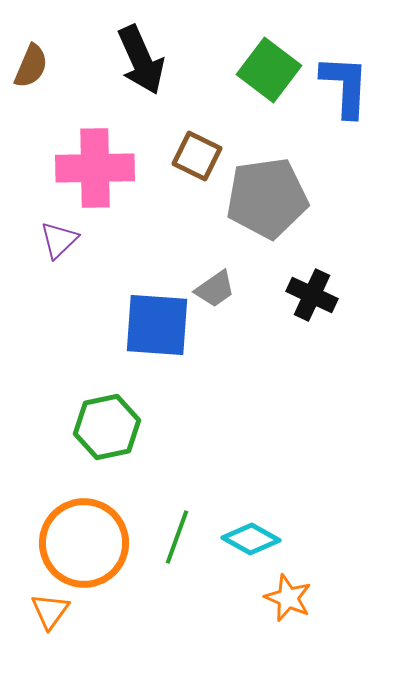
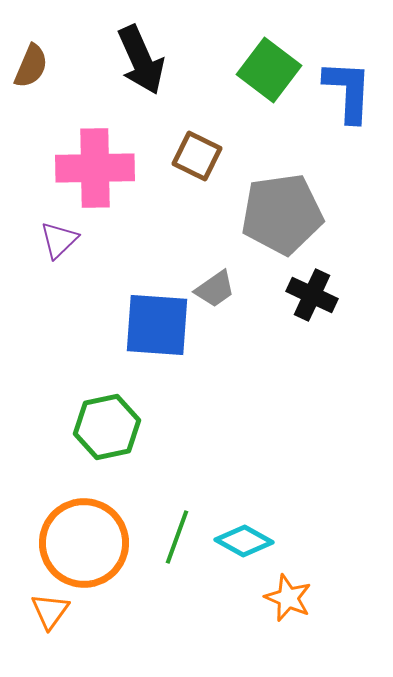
blue L-shape: moved 3 px right, 5 px down
gray pentagon: moved 15 px right, 16 px down
cyan diamond: moved 7 px left, 2 px down
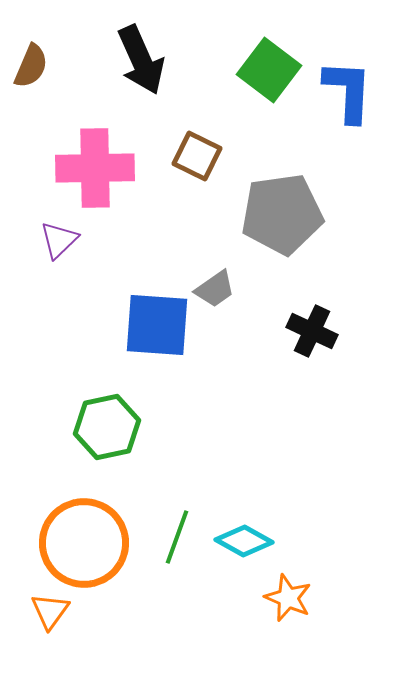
black cross: moved 36 px down
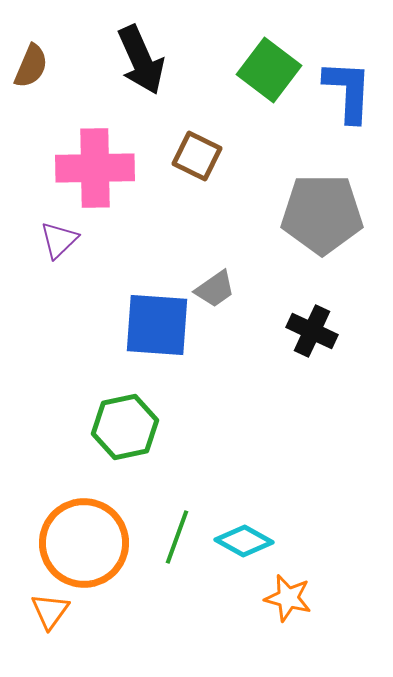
gray pentagon: moved 40 px right; rotated 8 degrees clockwise
green hexagon: moved 18 px right
orange star: rotated 9 degrees counterclockwise
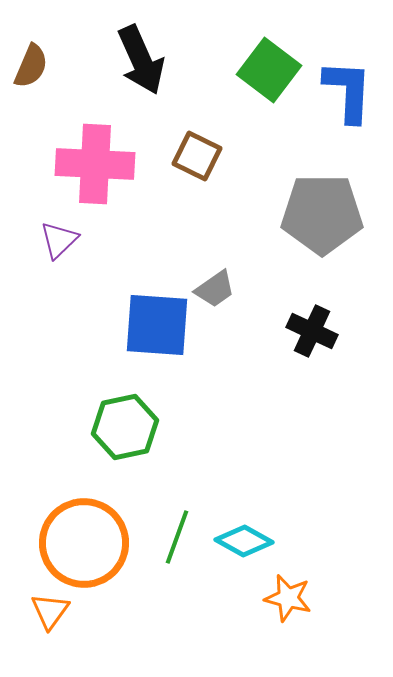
pink cross: moved 4 px up; rotated 4 degrees clockwise
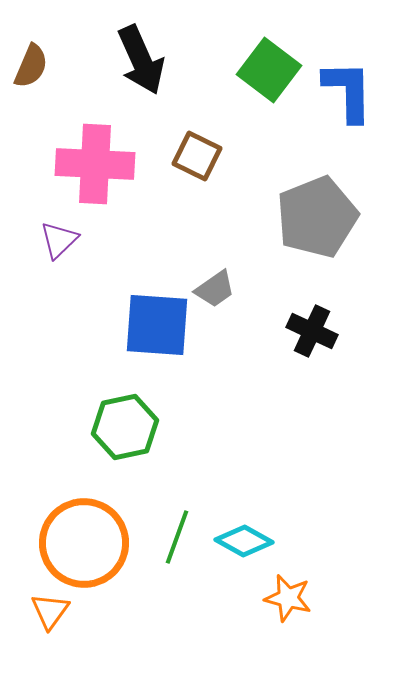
blue L-shape: rotated 4 degrees counterclockwise
gray pentagon: moved 5 px left, 3 px down; rotated 22 degrees counterclockwise
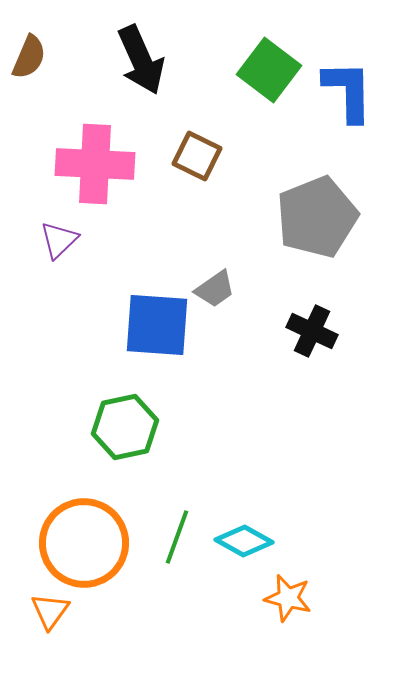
brown semicircle: moved 2 px left, 9 px up
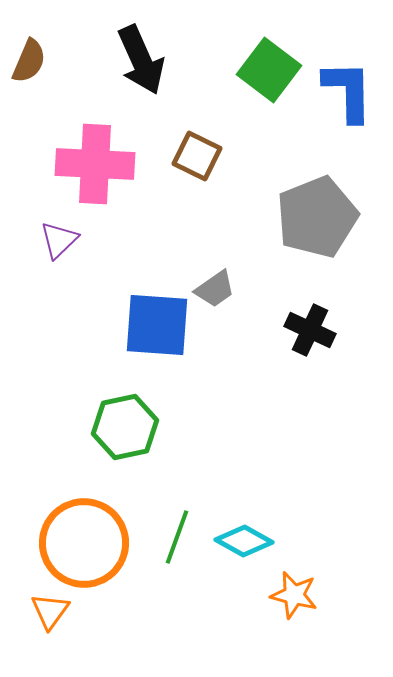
brown semicircle: moved 4 px down
black cross: moved 2 px left, 1 px up
orange star: moved 6 px right, 3 px up
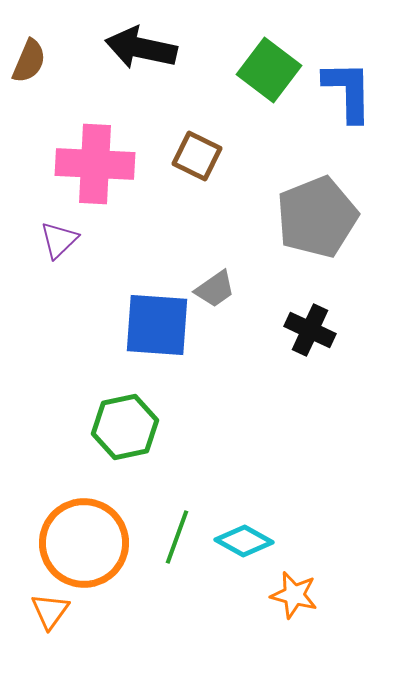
black arrow: moved 12 px up; rotated 126 degrees clockwise
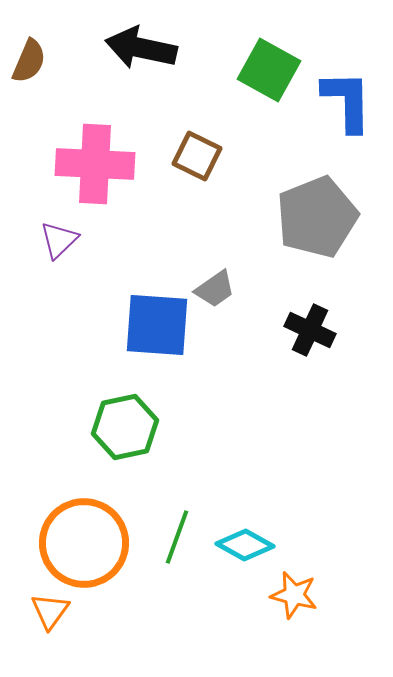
green square: rotated 8 degrees counterclockwise
blue L-shape: moved 1 px left, 10 px down
cyan diamond: moved 1 px right, 4 px down
